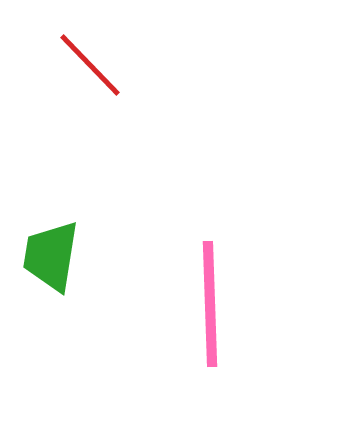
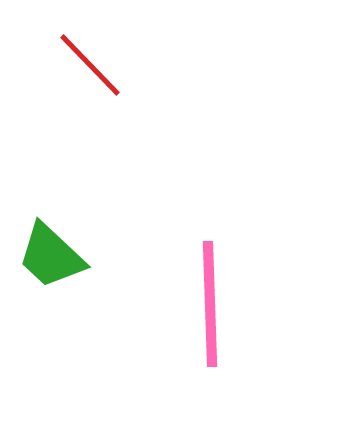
green trapezoid: rotated 56 degrees counterclockwise
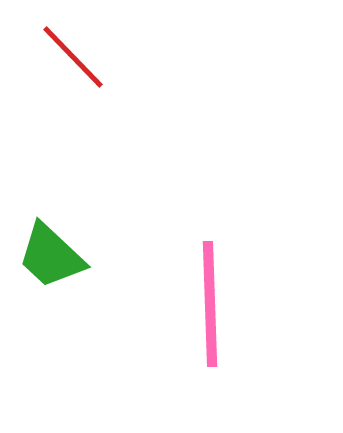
red line: moved 17 px left, 8 px up
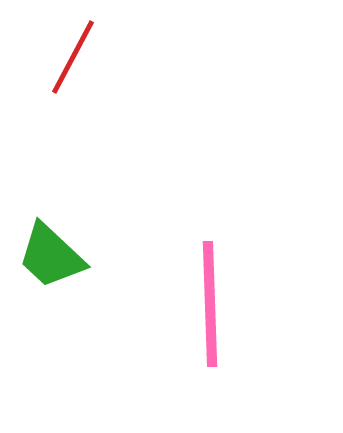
red line: rotated 72 degrees clockwise
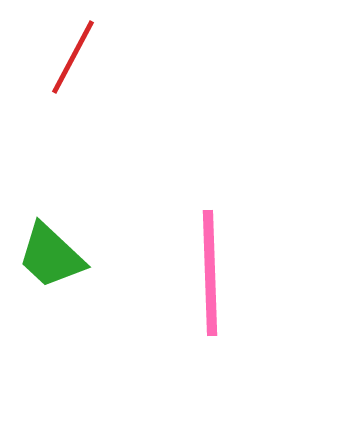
pink line: moved 31 px up
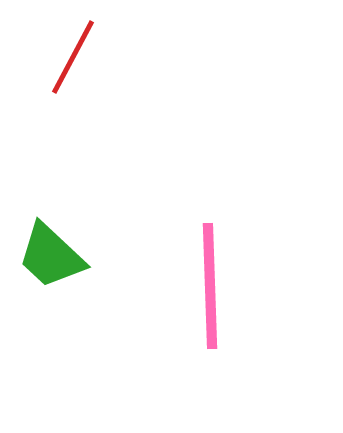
pink line: moved 13 px down
